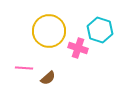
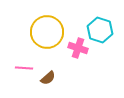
yellow circle: moved 2 px left, 1 px down
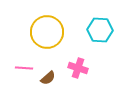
cyan hexagon: rotated 15 degrees counterclockwise
pink cross: moved 20 px down
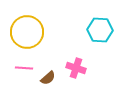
yellow circle: moved 20 px left
pink cross: moved 2 px left
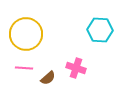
yellow circle: moved 1 px left, 2 px down
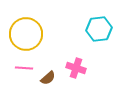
cyan hexagon: moved 1 px left, 1 px up; rotated 10 degrees counterclockwise
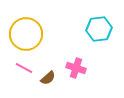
pink line: rotated 24 degrees clockwise
